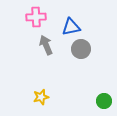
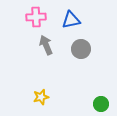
blue triangle: moved 7 px up
green circle: moved 3 px left, 3 px down
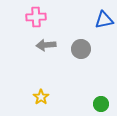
blue triangle: moved 33 px right
gray arrow: rotated 72 degrees counterclockwise
yellow star: rotated 21 degrees counterclockwise
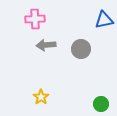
pink cross: moved 1 px left, 2 px down
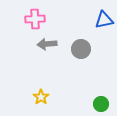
gray arrow: moved 1 px right, 1 px up
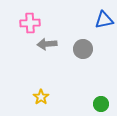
pink cross: moved 5 px left, 4 px down
gray circle: moved 2 px right
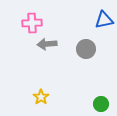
pink cross: moved 2 px right
gray circle: moved 3 px right
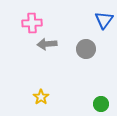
blue triangle: rotated 42 degrees counterclockwise
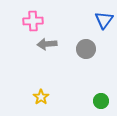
pink cross: moved 1 px right, 2 px up
green circle: moved 3 px up
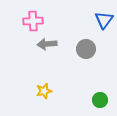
yellow star: moved 3 px right, 6 px up; rotated 21 degrees clockwise
green circle: moved 1 px left, 1 px up
